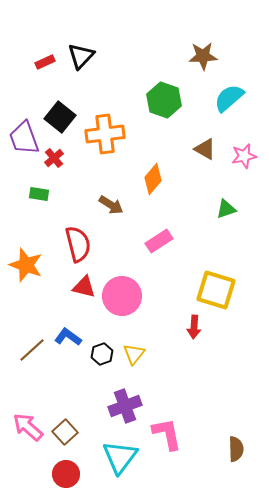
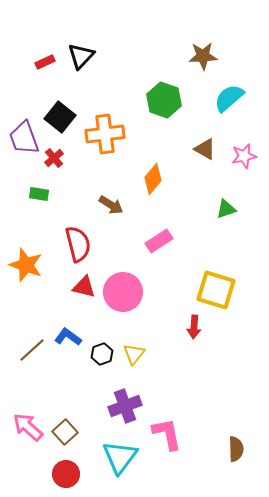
pink circle: moved 1 px right, 4 px up
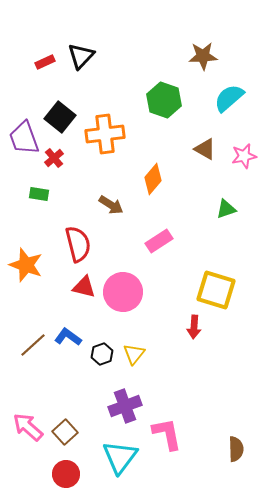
brown line: moved 1 px right, 5 px up
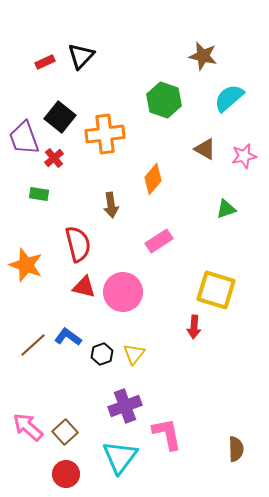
brown star: rotated 16 degrees clockwise
brown arrow: rotated 50 degrees clockwise
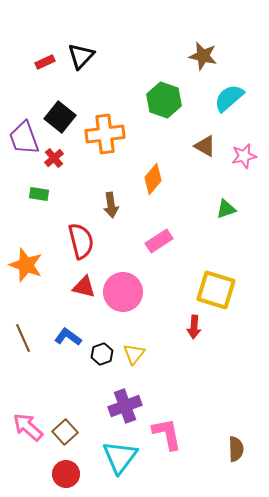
brown triangle: moved 3 px up
red semicircle: moved 3 px right, 3 px up
brown line: moved 10 px left, 7 px up; rotated 72 degrees counterclockwise
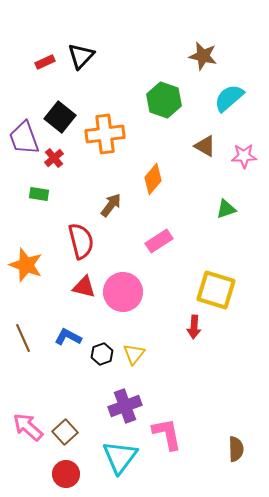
pink star: rotated 10 degrees clockwise
brown arrow: rotated 135 degrees counterclockwise
blue L-shape: rotated 8 degrees counterclockwise
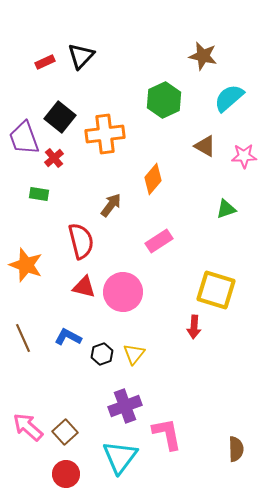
green hexagon: rotated 16 degrees clockwise
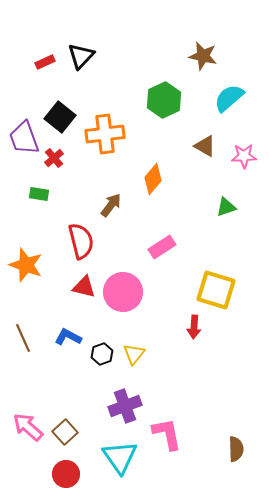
green triangle: moved 2 px up
pink rectangle: moved 3 px right, 6 px down
cyan triangle: rotated 12 degrees counterclockwise
